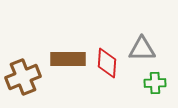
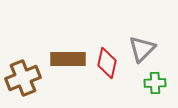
gray triangle: rotated 44 degrees counterclockwise
red diamond: rotated 8 degrees clockwise
brown cross: moved 1 px down
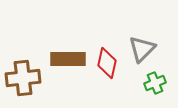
brown cross: rotated 16 degrees clockwise
green cross: rotated 20 degrees counterclockwise
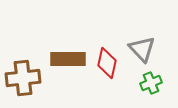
gray triangle: rotated 28 degrees counterclockwise
green cross: moved 4 px left
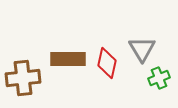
gray triangle: rotated 12 degrees clockwise
green cross: moved 8 px right, 5 px up
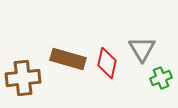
brown rectangle: rotated 16 degrees clockwise
green cross: moved 2 px right
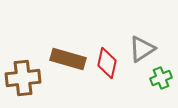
gray triangle: rotated 28 degrees clockwise
